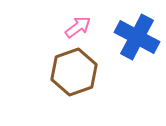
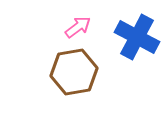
brown hexagon: rotated 9 degrees clockwise
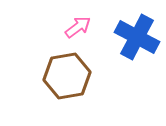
brown hexagon: moved 7 px left, 4 px down
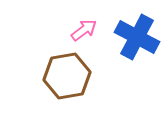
pink arrow: moved 6 px right, 3 px down
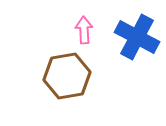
pink arrow: rotated 56 degrees counterclockwise
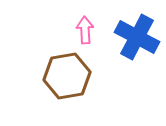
pink arrow: moved 1 px right
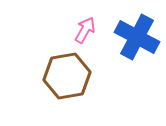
pink arrow: rotated 32 degrees clockwise
